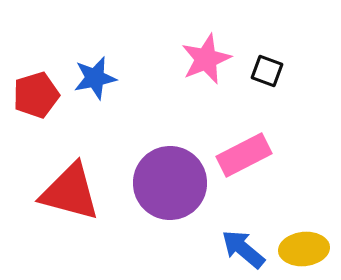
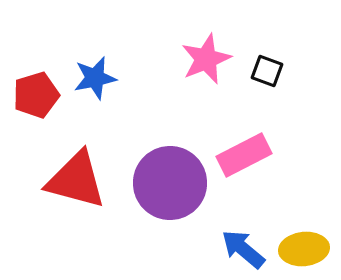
red triangle: moved 6 px right, 12 px up
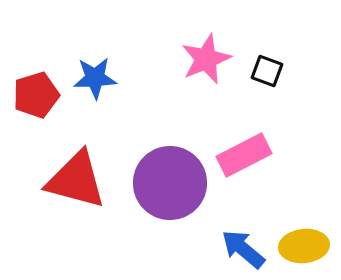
blue star: rotated 9 degrees clockwise
yellow ellipse: moved 3 px up
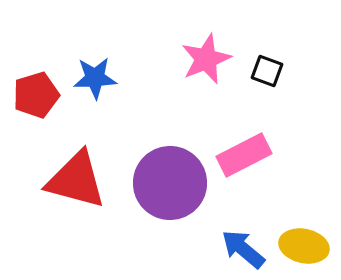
yellow ellipse: rotated 18 degrees clockwise
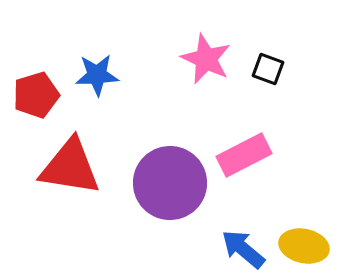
pink star: rotated 24 degrees counterclockwise
black square: moved 1 px right, 2 px up
blue star: moved 2 px right, 3 px up
red triangle: moved 6 px left, 13 px up; rotated 6 degrees counterclockwise
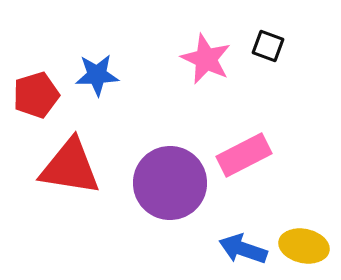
black square: moved 23 px up
blue arrow: rotated 21 degrees counterclockwise
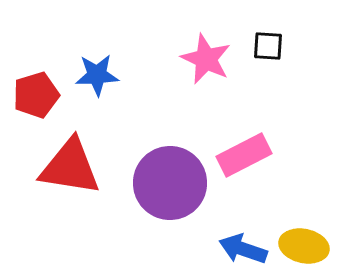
black square: rotated 16 degrees counterclockwise
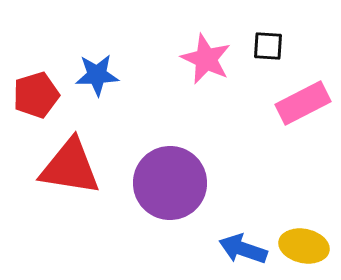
pink rectangle: moved 59 px right, 52 px up
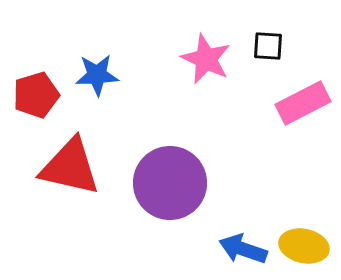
red triangle: rotated 4 degrees clockwise
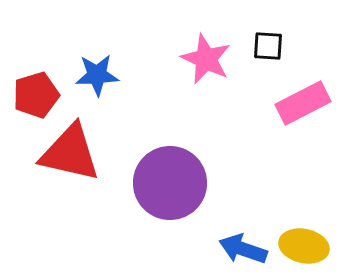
red triangle: moved 14 px up
